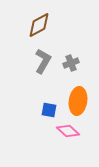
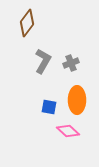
brown diamond: moved 12 px left, 2 px up; rotated 24 degrees counterclockwise
orange ellipse: moved 1 px left, 1 px up; rotated 8 degrees counterclockwise
blue square: moved 3 px up
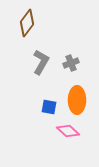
gray L-shape: moved 2 px left, 1 px down
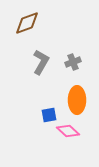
brown diamond: rotated 32 degrees clockwise
gray cross: moved 2 px right, 1 px up
blue square: moved 8 px down; rotated 21 degrees counterclockwise
